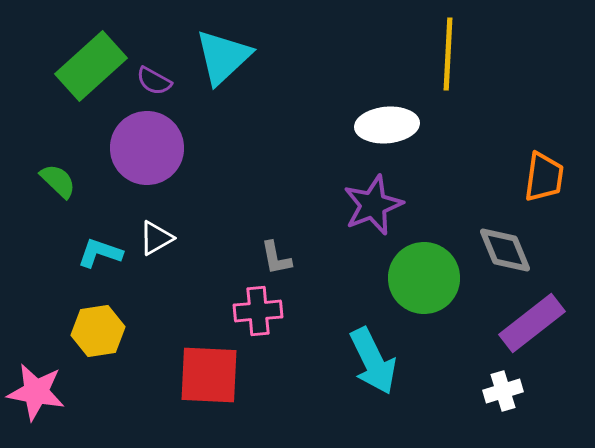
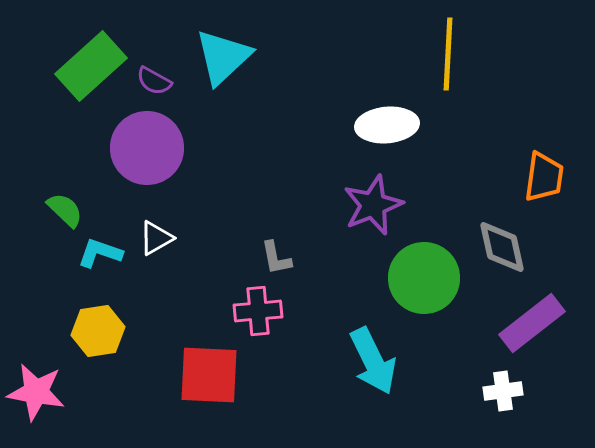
green semicircle: moved 7 px right, 29 px down
gray diamond: moved 3 px left, 3 px up; rotated 10 degrees clockwise
white cross: rotated 9 degrees clockwise
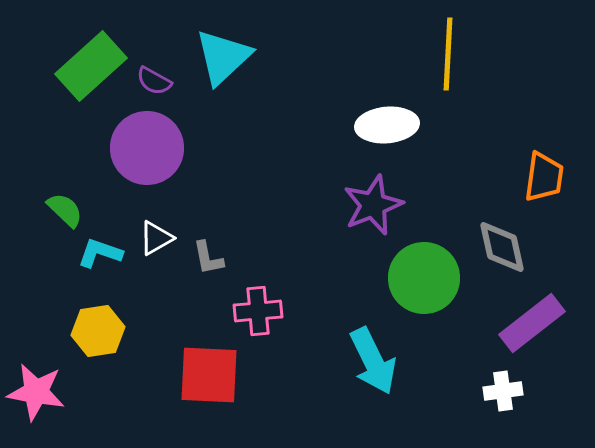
gray L-shape: moved 68 px left
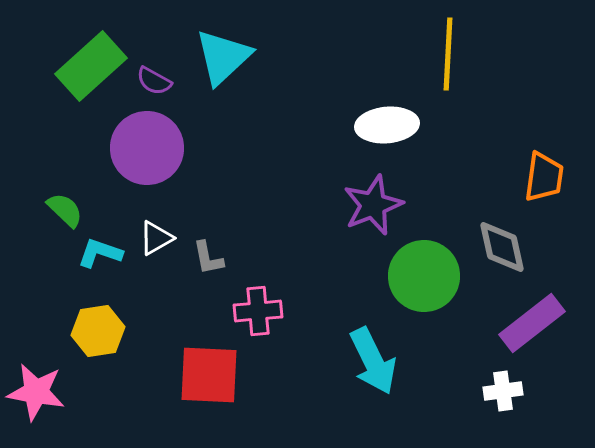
green circle: moved 2 px up
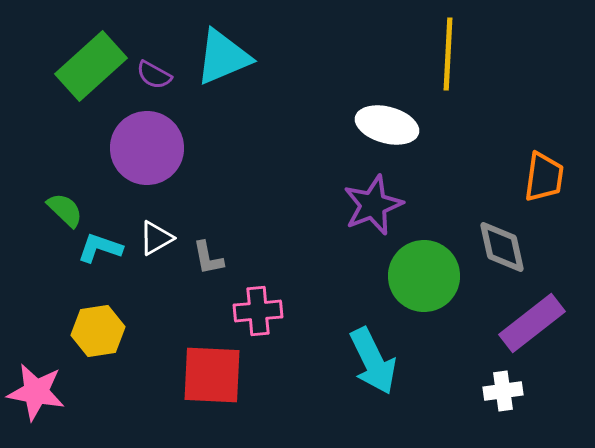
cyan triangle: rotated 20 degrees clockwise
purple semicircle: moved 6 px up
white ellipse: rotated 20 degrees clockwise
cyan L-shape: moved 5 px up
red square: moved 3 px right
